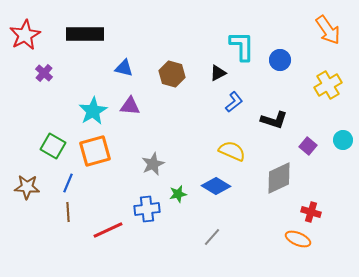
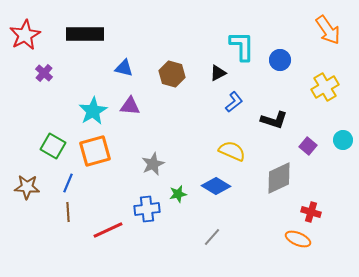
yellow cross: moved 3 px left, 2 px down
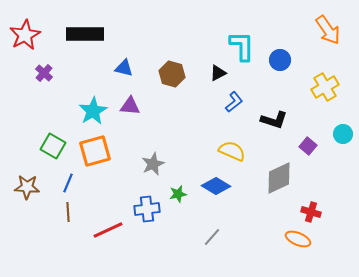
cyan circle: moved 6 px up
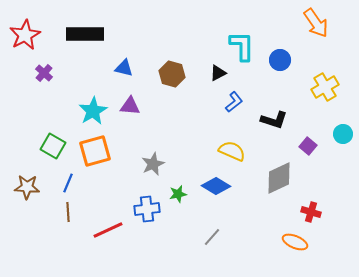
orange arrow: moved 12 px left, 7 px up
orange ellipse: moved 3 px left, 3 px down
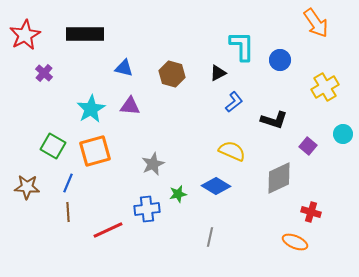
cyan star: moved 2 px left, 2 px up
gray line: moved 2 px left; rotated 30 degrees counterclockwise
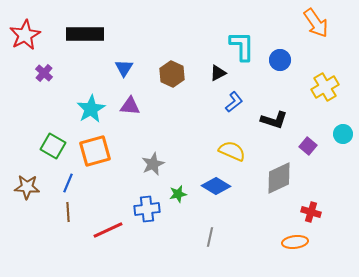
blue triangle: rotated 48 degrees clockwise
brown hexagon: rotated 10 degrees clockwise
orange ellipse: rotated 30 degrees counterclockwise
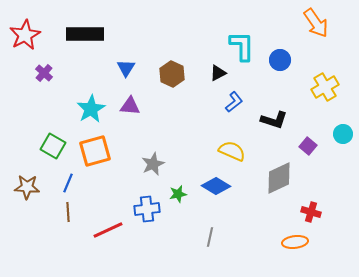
blue triangle: moved 2 px right
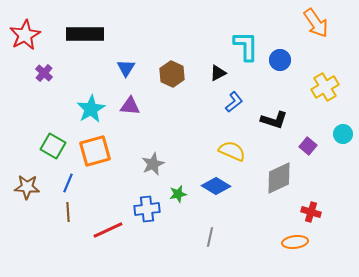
cyan L-shape: moved 4 px right
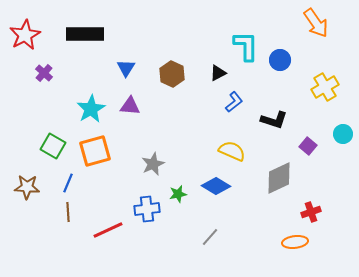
red cross: rotated 36 degrees counterclockwise
gray line: rotated 30 degrees clockwise
